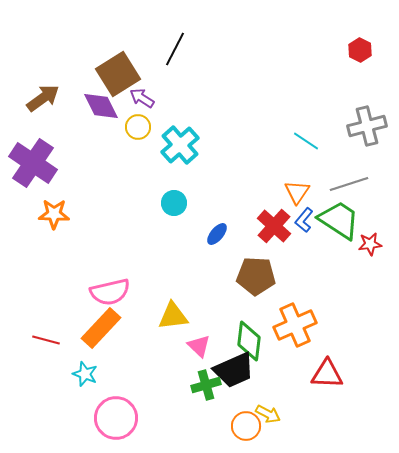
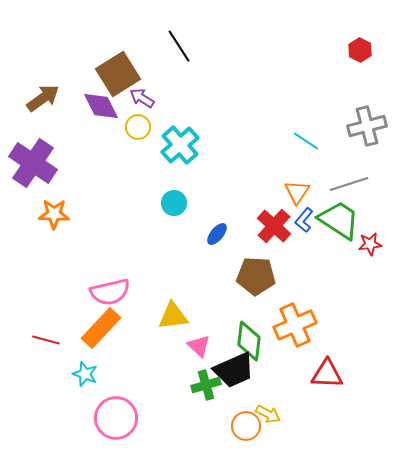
black line: moved 4 px right, 3 px up; rotated 60 degrees counterclockwise
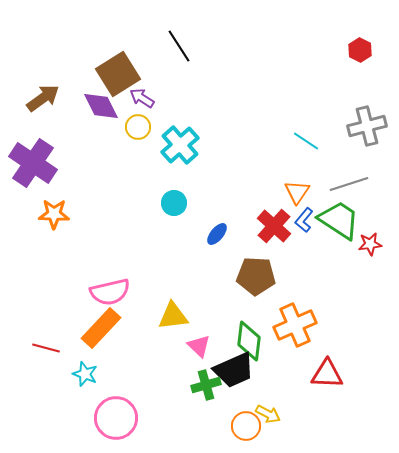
red line: moved 8 px down
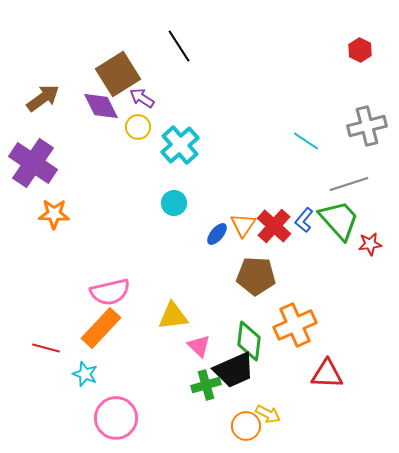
orange triangle: moved 54 px left, 33 px down
green trapezoid: rotated 15 degrees clockwise
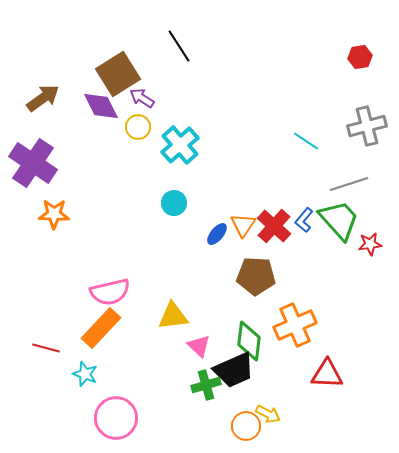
red hexagon: moved 7 px down; rotated 25 degrees clockwise
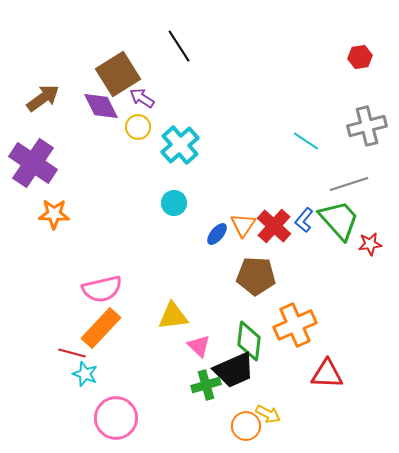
pink semicircle: moved 8 px left, 3 px up
red line: moved 26 px right, 5 px down
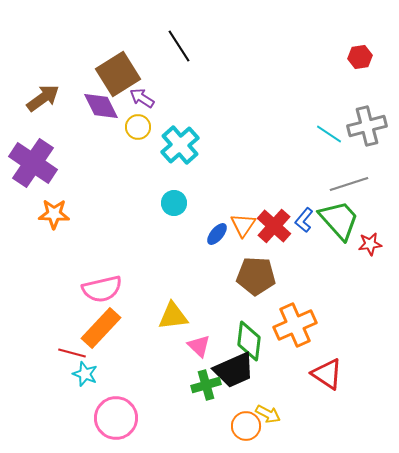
cyan line: moved 23 px right, 7 px up
red triangle: rotated 32 degrees clockwise
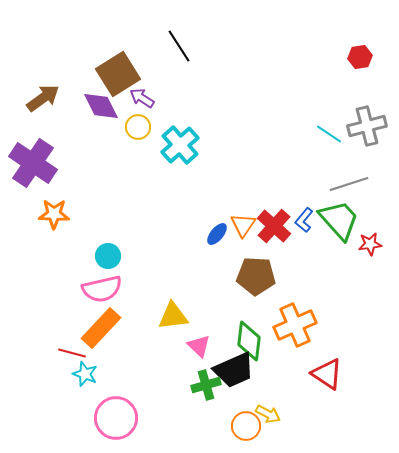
cyan circle: moved 66 px left, 53 px down
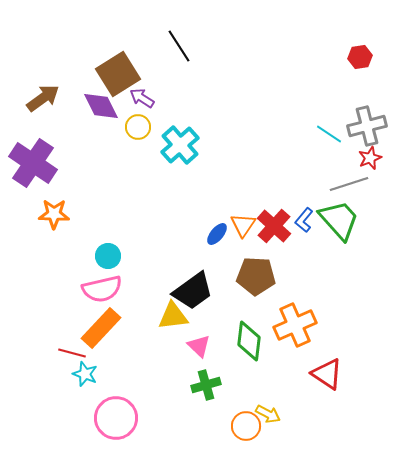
red star: moved 86 px up; rotated 15 degrees counterclockwise
black trapezoid: moved 41 px left, 79 px up; rotated 12 degrees counterclockwise
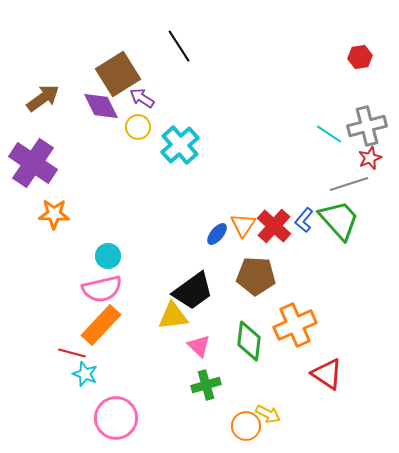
orange rectangle: moved 3 px up
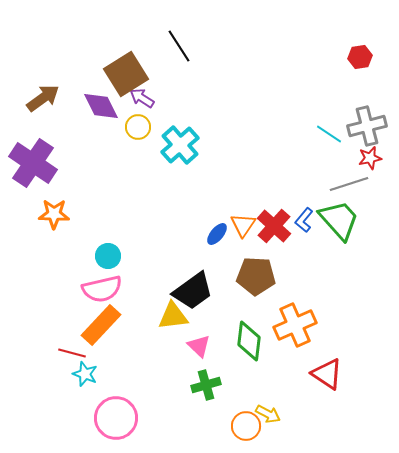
brown square: moved 8 px right
red star: rotated 10 degrees clockwise
